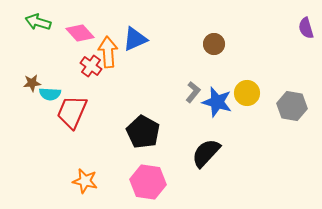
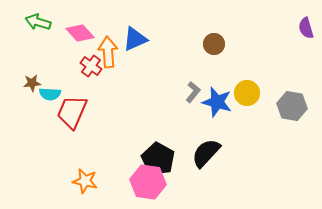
black pentagon: moved 15 px right, 27 px down
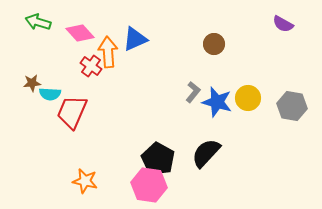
purple semicircle: moved 23 px left, 4 px up; rotated 45 degrees counterclockwise
yellow circle: moved 1 px right, 5 px down
pink hexagon: moved 1 px right, 3 px down
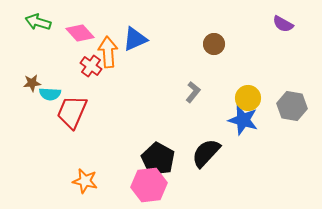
blue star: moved 26 px right, 18 px down
pink hexagon: rotated 16 degrees counterclockwise
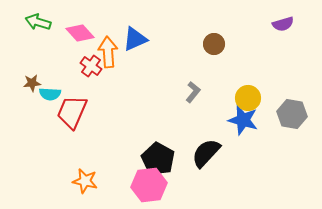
purple semicircle: rotated 45 degrees counterclockwise
gray hexagon: moved 8 px down
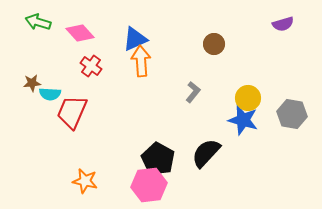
orange arrow: moved 33 px right, 9 px down
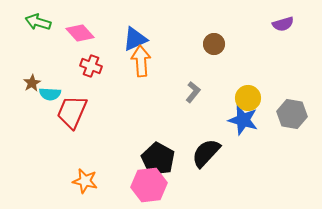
red cross: rotated 15 degrees counterclockwise
brown star: rotated 24 degrees counterclockwise
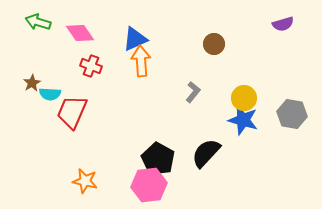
pink diamond: rotated 8 degrees clockwise
yellow circle: moved 4 px left
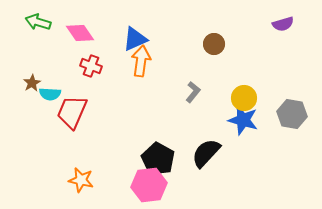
orange arrow: rotated 12 degrees clockwise
orange star: moved 4 px left, 1 px up
